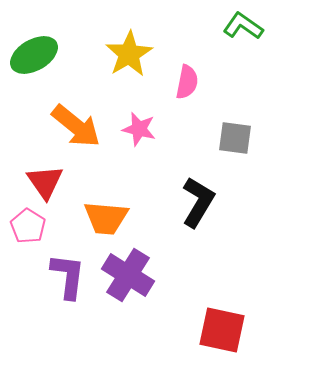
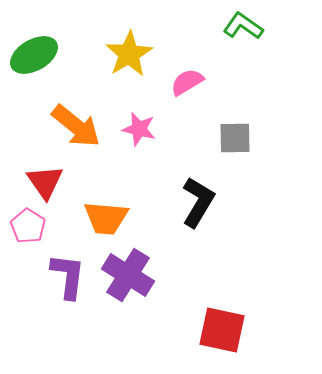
pink semicircle: rotated 132 degrees counterclockwise
gray square: rotated 9 degrees counterclockwise
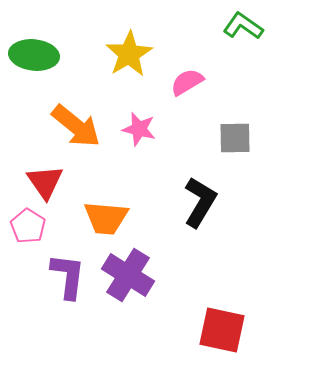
green ellipse: rotated 36 degrees clockwise
black L-shape: moved 2 px right
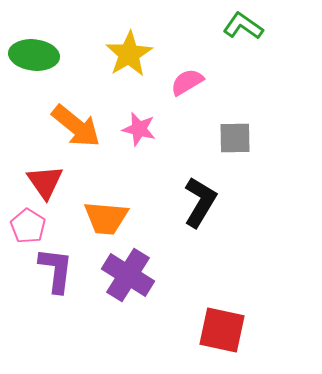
purple L-shape: moved 12 px left, 6 px up
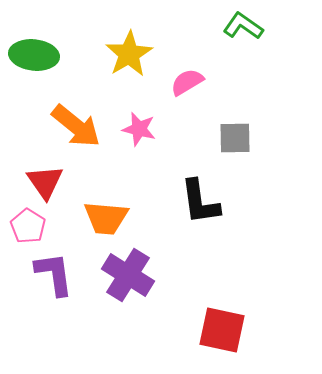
black L-shape: rotated 141 degrees clockwise
purple L-shape: moved 2 px left, 4 px down; rotated 15 degrees counterclockwise
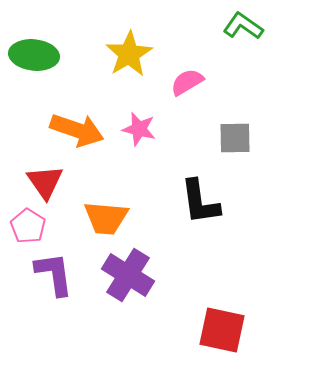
orange arrow: moved 1 px right, 4 px down; rotated 20 degrees counterclockwise
